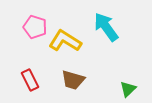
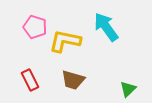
yellow L-shape: rotated 20 degrees counterclockwise
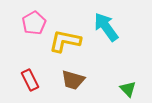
pink pentagon: moved 1 px left, 4 px up; rotated 25 degrees clockwise
green triangle: rotated 30 degrees counterclockwise
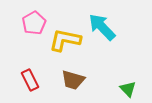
cyan arrow: moved 4 px left; rotated 8 degrees counterclockwise
yellow L-shape: moved 1 px up
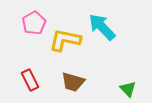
brown trapezoid: moved 2 px down
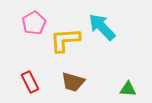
yellow L-shape: rotated 16 degrees counterclockwise
red rectangle: moved 2 px down
green triangle: rotated 42 degrees counterclockwise
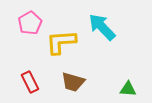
pink pentagon: moved 4 px left
yellow L-shape: moved 4 px left, 2 px down
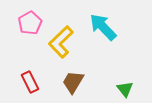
cyan arrow: moved 1 px right
yellow L-shape: rotated 40 degrees counterclockwise
brown trapezoid: rotated 105 degrees clockwise
green triangle: moved 3 px left; rotated 48 degrees clockwise
